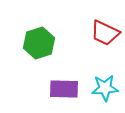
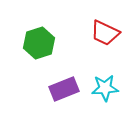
purple rectangle: rotated 24 degrees counterclockwise
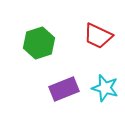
red trapezoid: moved 7 px left, 3 px down
cyan star: rotated 20 degrees clockwise
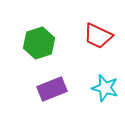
purple rectangle: moved 12 px left
